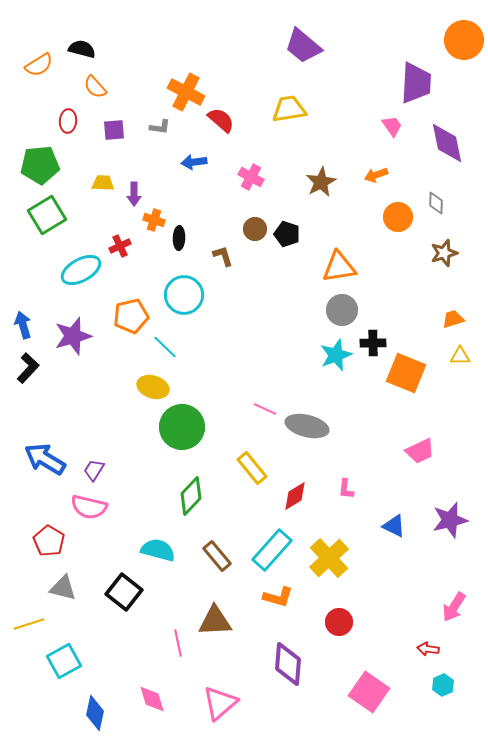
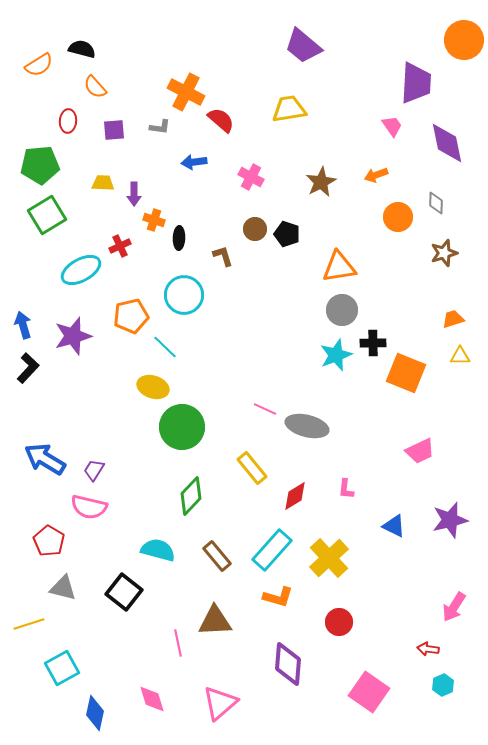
cyan square at (64, 661): moved 2 px left, 7 px down
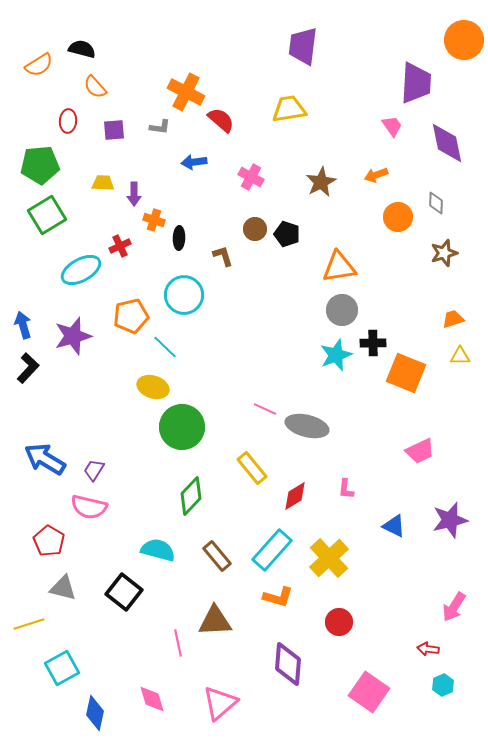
purple trapezoid at (303, 46): rotated 57 degrees clockwise
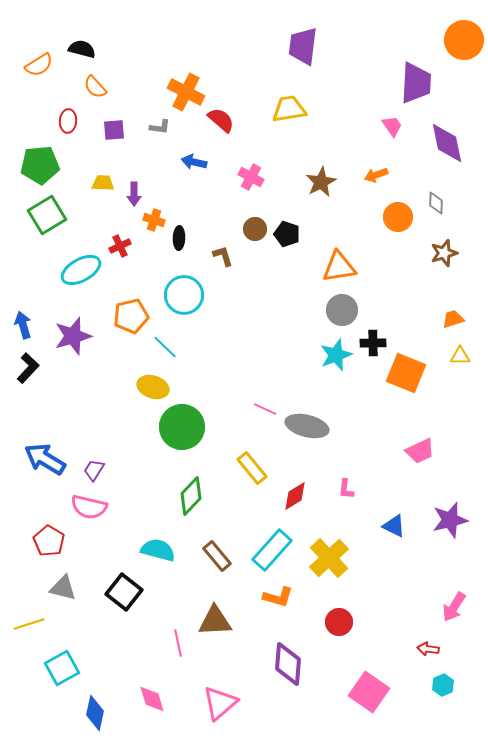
blue arrow at (194, 162): rotated 20 degrees clockwise
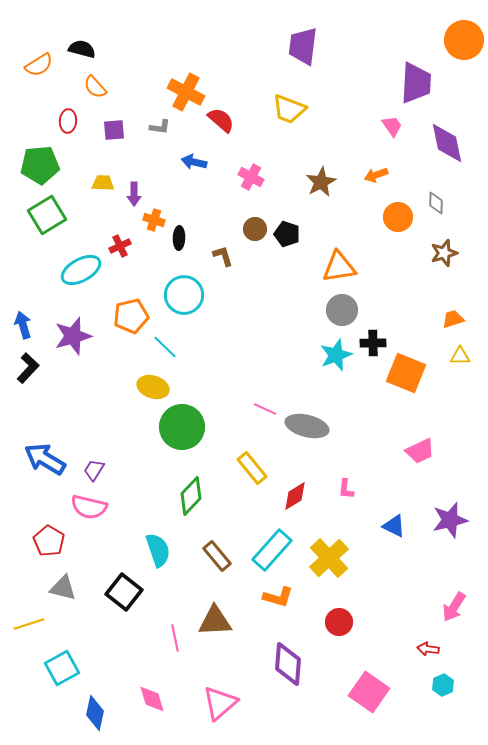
yellow trapezoid at (289, 109): rotated 150 degrees counterclockwise
cyan semicircle at (158, 550): rotated 56 degrees clockwise
pink line at (178, 643): moved 3 px left, 5 px up
